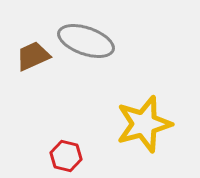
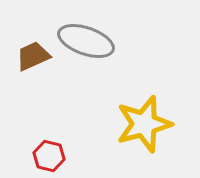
red hexagon: moved 17 px left
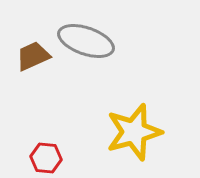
yellow star: moved 10 px left, 8 px down
red hexagon: moved 3 px left, 2 px down; rotated 8 degrees counterclockwise
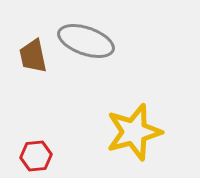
brown trapezoid: rotated 78 degrees counterclockwise
red hexagon: moved 10 px left, 2 px up; rotated 12 degrees counterclockwise
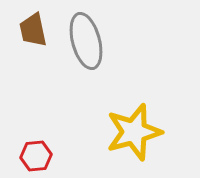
gray ellipse: rotated 56 degrees clockwise
brown trapezoid: moved 26 px up
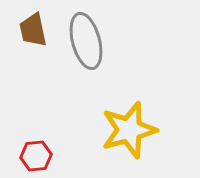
yellow star: moved 5 px left, 2 px up
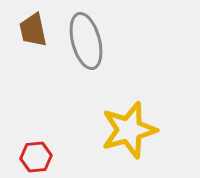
red hexagon: moved 1 px down
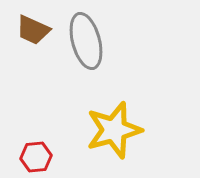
brown trapezoid: rotated 54 degrees counterclockwise
yellow star: moved 15 px left
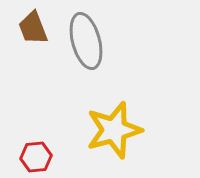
brown trapezoid: moved 2 px up; rotated 45 degrees clockwise
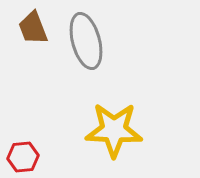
yellow star: rotated 18 degrees clockwise
red hexagon: moved 13 px left
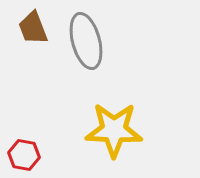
red hexagon: moved 1 px right, 2 px up; rotated 16 degrees clockwise
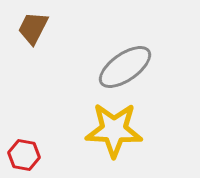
brown trapezoid: rotated 48 degrees clockwise
gray ellipse: moved 39 px right, 26 px down; rotated 70 degrees clockwise
